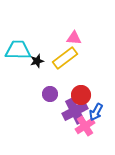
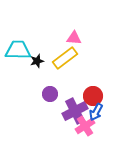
red circle: moved 12 px right, 1 px down
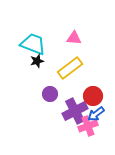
cyan trapezoid: moved 15 px right, 6 px up; rotated 20 degrees clockwise
yellow rectangle: moved 5 px right, 10 px down
blue arrow: moved 2 px down; rotated 24 degrees clockwise
pink cross: moved 3 px right; rotated 12 degrees clockwise
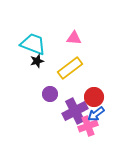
red circle: moved 1 px right, 1 px down
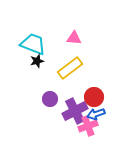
purple circle: moved 5 px down
blue arrow: rotated 18 degrees clockwise
